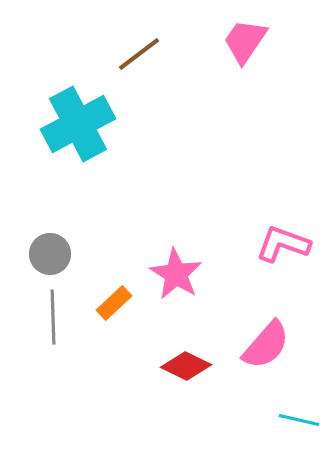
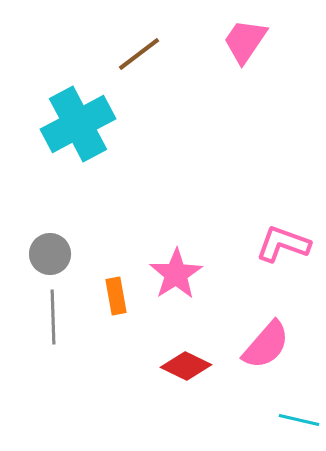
pink star: rotated 8 degrees clockwise
orange rectangle: moved 2 px right, 7 px up; rotated 57 degrees counterclockwise
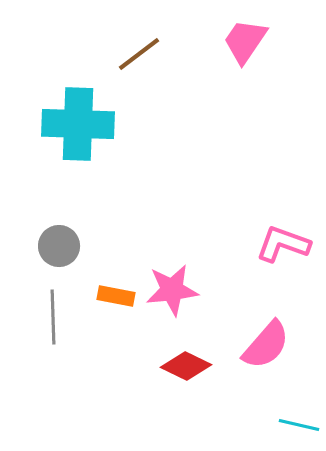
cyan cross: rotated 30 degrees clockwise
gray circle: moved 9 px right, 8 px up
pink star: moved 4 px left, 16 px down; rotated 26 degrees clockwise
orange rectangle: rotated 69 degrees counterclockwise
cyan line: moved 5 px down
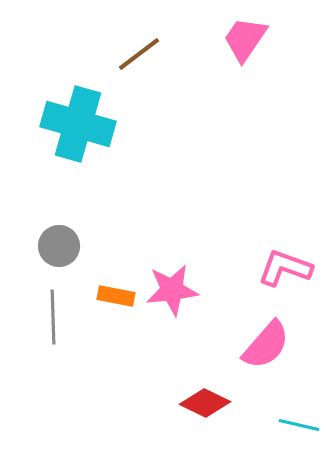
pink trapezoid: moved 2 px up
cyan cross: rotated 14 degrees clockwise
pink L-shape: moved 2 px right, 24 px down
red diamond: moved 19 px right, 37 px down
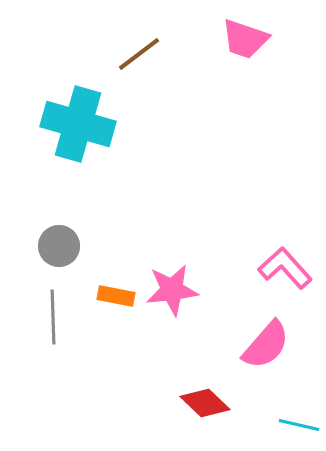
pink trapezoid: rotated 105 degrees counterclockwise
pink L-shape: rotated 28 degrees clockwise
red diamond: rotated 18 degrees clockwise
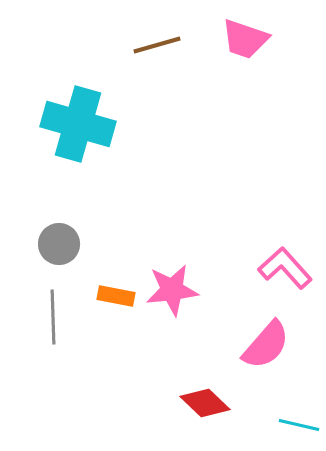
brown line: moved 18 px right, 9 px up; rotated 21 degrees clockwise
gray circle: moved 2 px up
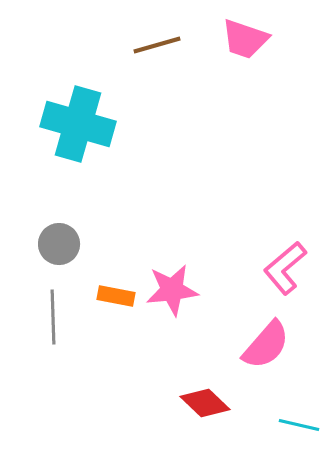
pink L-shape: rotated 88 degrees counterclockwise
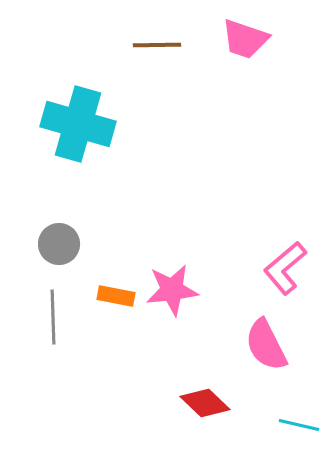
brown line: rotated 15 degrees clockwise
pink semicircle: rotated 112 degrees clockwise
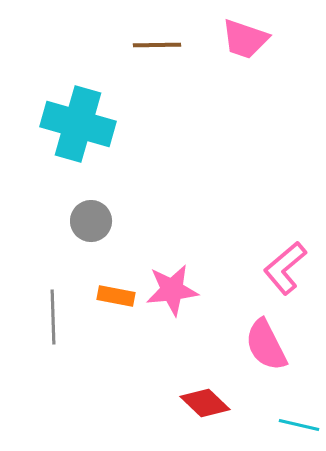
gray circle: moved 32 px right, 23 px up
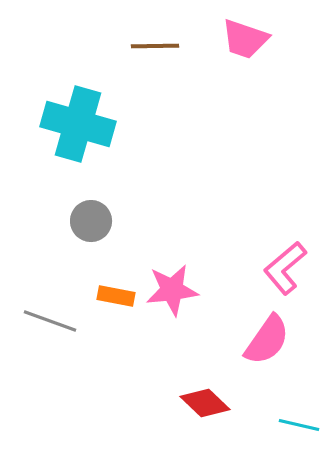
brown line: moved 2 px left, 1 px down
gray line: moved 3 px left, 4 px down; rotated 68 degrees counterclockwise
pink semicircle: moved 1 px right, 5 px up; rotated 118 degrees counterclockwise
